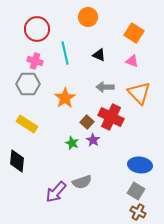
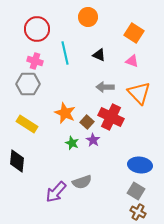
orange star: moved 15 px down; rotated 15 degrees counterclockwise
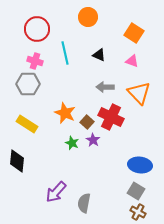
gray semicircle: moved 2 px right, 21 px down; rotated 120 degrees clockwise
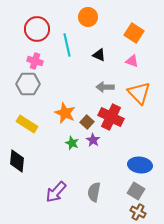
cyan line: moved 2 px right, 8 px up
gray semicircle: moved 10 px right, 11 px up
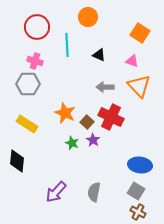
red circle: moved 2 px up
orange square: moved 6 px right
cyan line: rotated 10 degrees clockwise
orange triangle: moved 7 px up
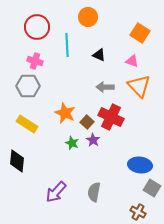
gray hexagon: moved 2 px down
gray square: moved 16 px right, 3 px up
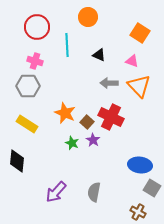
gray arrow: moved 4 px right, 4 px up
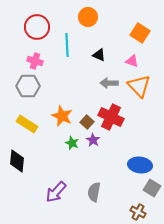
orange star: moved 3 px left, 3 px down
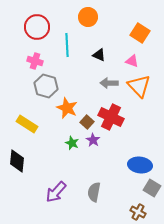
gray hexagon: moved 18 px right; rotated 15 degrees clockwise
orange star: moved 5 px right, 8 px up
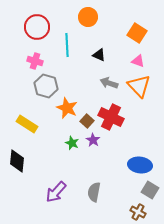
orange square: moved 3 px left
pink triangle: moved 6 px right
gray arrow: rotated 18 degrees clockwise
brown square: moved 1 px up
gray square: moved 2 px left, 2 px down
